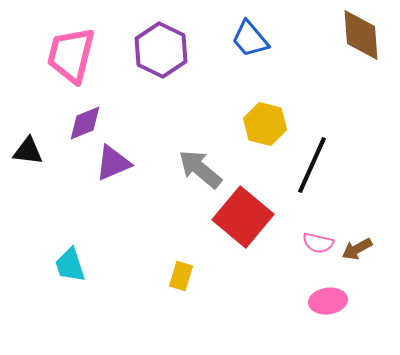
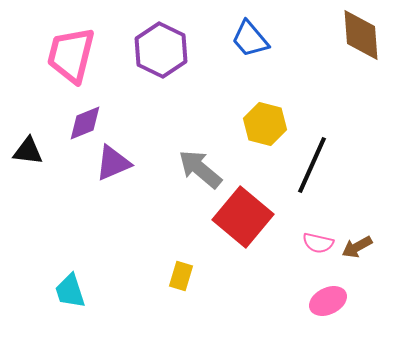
brown arrow: moved 2 px up
cyan trapezoid: moved 26 px down
pink ellipse: rotated 18 degrees counterclockwise
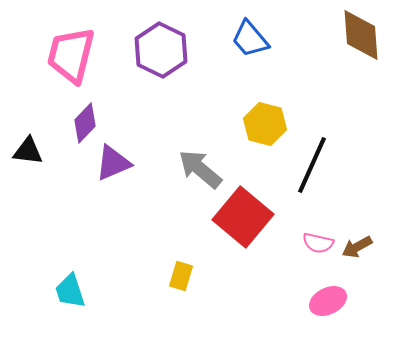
purple diamond: rotated 24 degrees counterclockwise
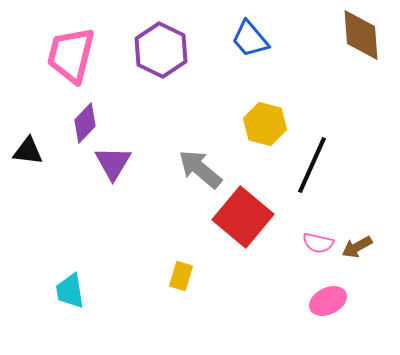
purple triangle: rotated 36 degrees counterclockwise
cyan trapezoid: rotated 9 degrees clockwise
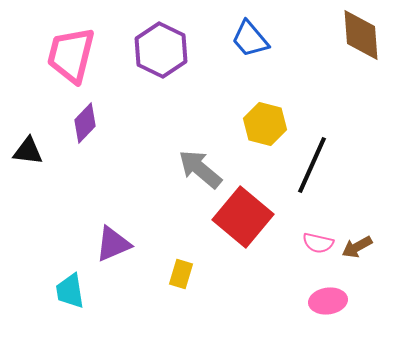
purple triangle: moved 81 px down; rotated 36 degrees clockwise
yellow rectangle: moved 2 px up
pink ellipse: rotated 18 degrees clockwise
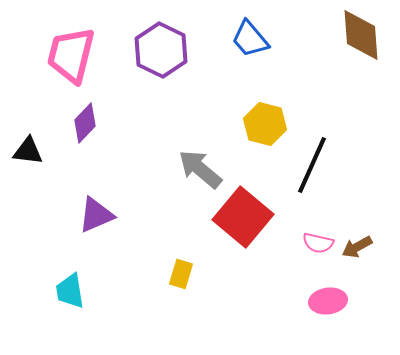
purple triangle: moved 17 px left, 29 px up
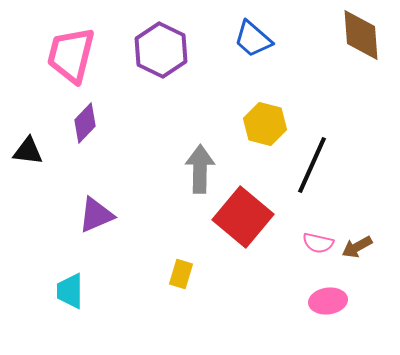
blue trapezoid: moved 3 px right; rotated 9 degrees counterclockwise
gray arrow: rotated 51 degrees clockwise
cyan trapezoid: rotated 9 degrees clockwise
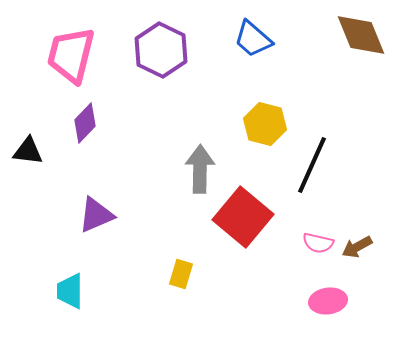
brown diamond: rotated 18 degrees counterclockwise
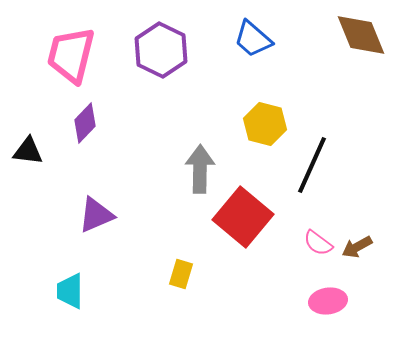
pink semicircle: rotated 24 degrees clockwise
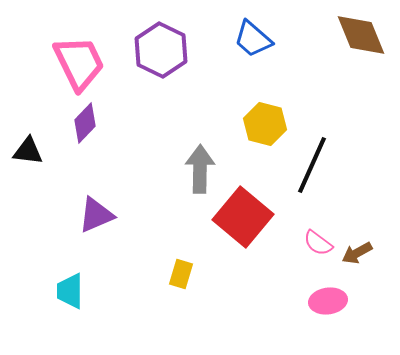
pink trapezoid: moved 8 px right, 8 px down; rotated 140 degrees clockwise
brown arrow: moved 6 px down
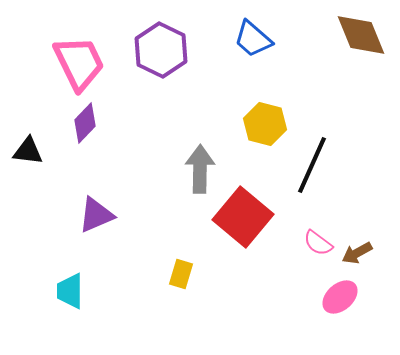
pink ellipse: moved 12 px right, 4 px up; rotated 33 degrees counterclockwise
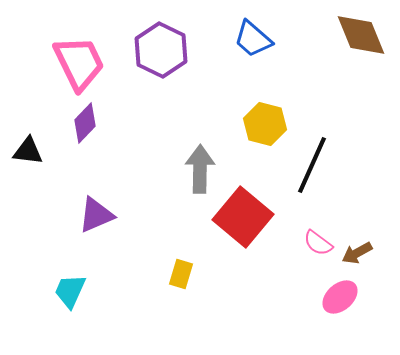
cyan trapezoid: rotated 24 degrees clockwise
